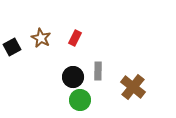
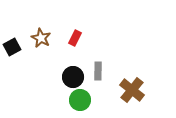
brown cross: moved 1 px left, 3 px down
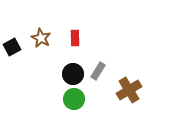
red rectangle: rotated 28 degrees counterclockwise
gray rectangle: rotated 30 degrees clockwise
black circle: moved 3 px up
brown cross: moved 3 px left; rotated 20 degrees clockwise
green circle: moved 6 px left, 1 px up
